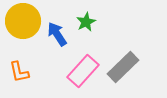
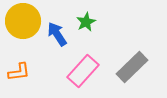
gray rectangle: moved 9 px right
orange L-shape: rotated 85 degrees counterclockwise
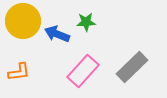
green star: rotated 24 degrees clockwise
blue arrow: rotated 35 degrees counterclockwise
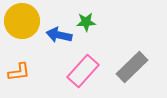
yellow circle: moved 1 px left
blue arrow: moved 2 px right, 1 px down; rotated 10 degrees counterclockwise
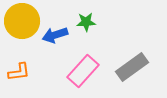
blue arrow: moved 4 px left; rotated 30 degrees counterclockwise
gray rectangle: rotated 8 degrees clockwise
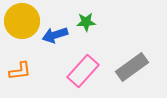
orange L-shape: moved 1 px right, 1 px up
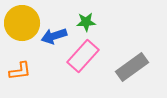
yellow circle: moved 2 px down
blue arrow: moved 1 px left, 1 px down
pink rectangle: moved 15 px up
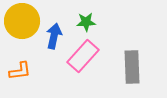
yellow circle: moved 2 px up
blue arrow: rotated 120 degrees clockwise
gray rectangle: rotated 56 degrees counterclockwise
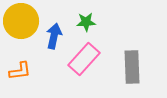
yellow circle: moved 1 px left
pink rectangle: moved 1 px right, 3 px down
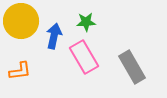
pink rectangle: moved 2 px up; rotated 72 degrees counterclockwise
gray rectangle: rotated 28 degrees counterclockwise
